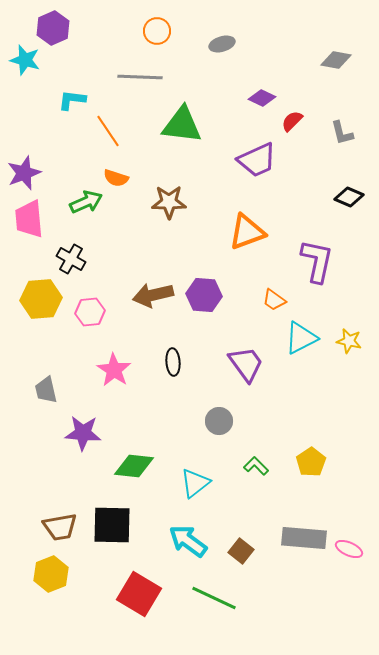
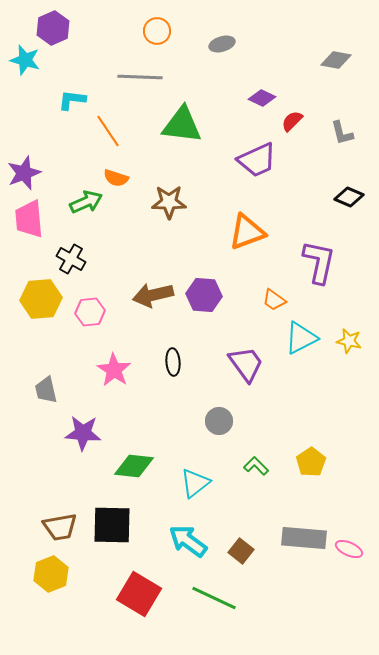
purple L-shape at (317, 261): moved 2 px right, 1 px down
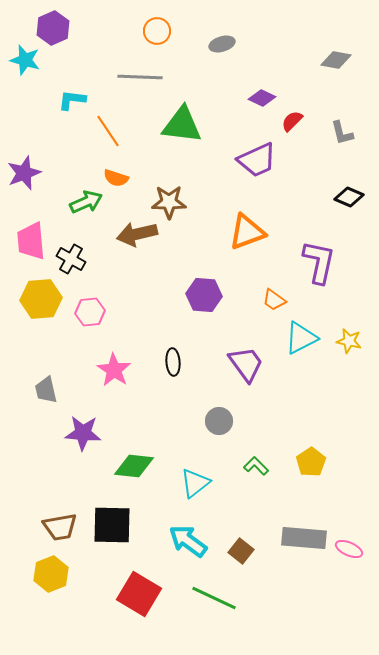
pink trapezoid at (29, 219): moved 2 px right, 22 px down
brown arrow at (153, 295): moved 16 px left, 61 px up
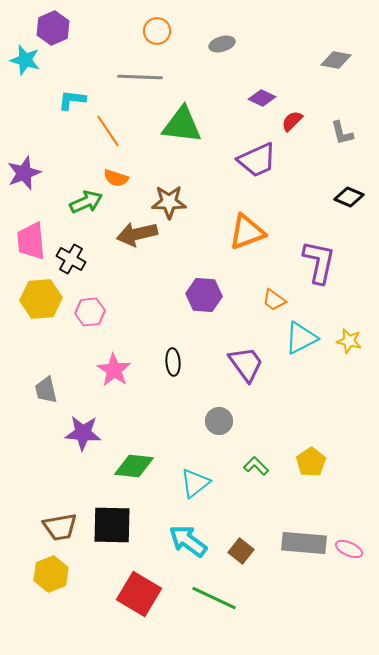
gray rectangle at (304, 538): moved 5 px down
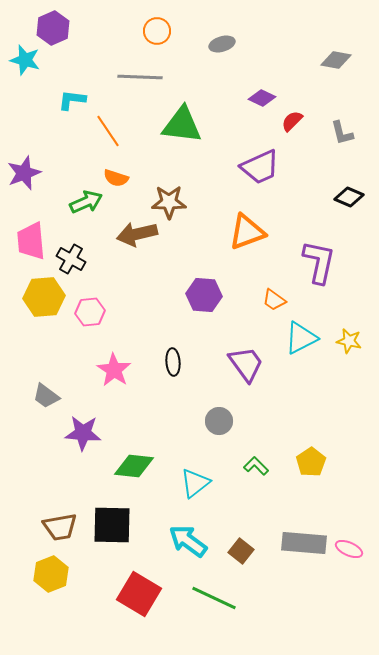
purple trapezoid at (257, 160): moved 3 px right, 7 px down
yellow hexagon at (41, 299): moved 3 px right, 2 px up
gray trapezoid at (46, 390): moved 6 px down; rotated 40 degrees counterclockwise
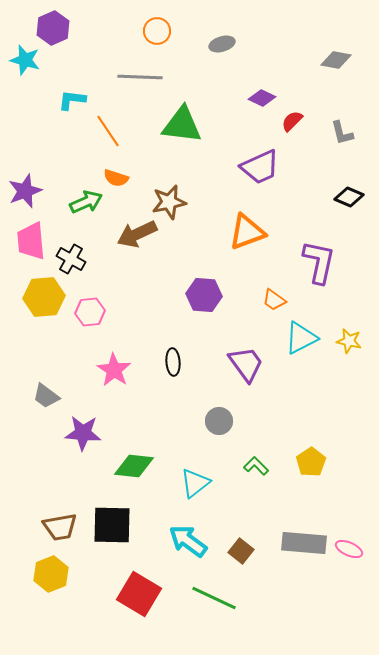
purple star at (24, 173): moved 1 px right, 18 px down
brown star at (169, 202): rotated 12 degrees counterclockwise
brown arrow at (137, 234): rotated 12 degrees counterclockwise
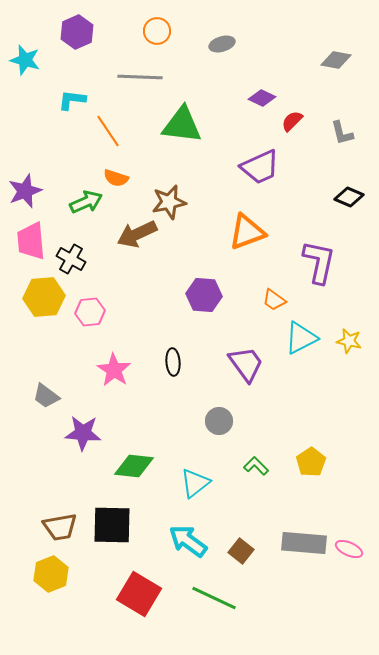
purple hexagon at (53, 28): moved 24 px right, 4 px down
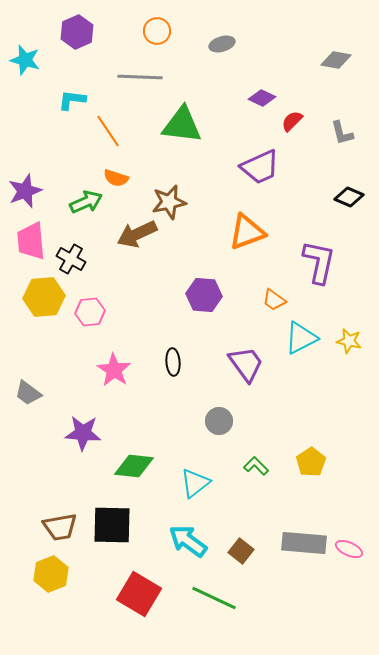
gray trapezoid at (46, 396): moved 18 px left, 3 px up
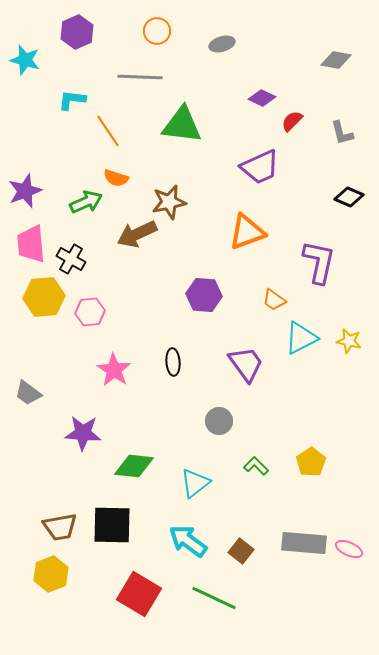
pink trapezoid at (31, 241): moved 3 px down
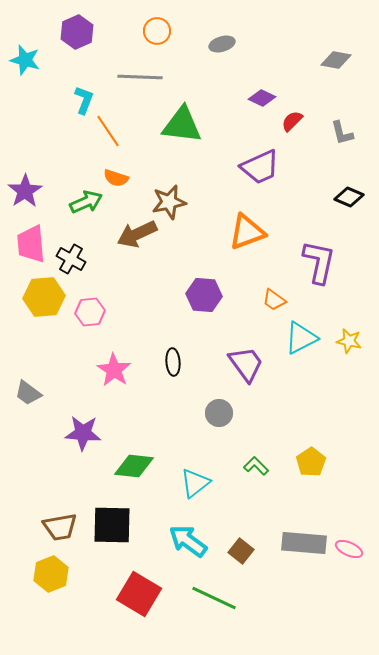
cyan L-shape at (72, 100): moved 12 px right; rotated 104 degrees clockwise
purple star at (25, 191): rotated 12 degrees counterclockwise
gray circle at (219, 421): moved 8 px up
